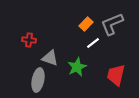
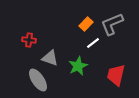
green star: moved 1 px right, 1 px up
gray ellipse: rotated 45 degrees counterclockwise
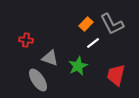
gray L-shape: rotated 95 degrees counterclockwise
red cross: moved 3 px left
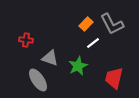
red trapezoid: moved 2 px left, 3 px down
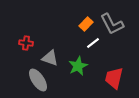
red cross: moved 3 px down
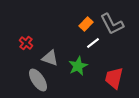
red cross: rotated 32 degrees clockwise
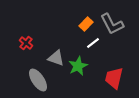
gray triangle: moved 6 px right
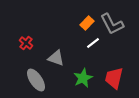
orange rectangle: moved 1 px right, 1 px up
green star: moved 5 px right, 12 px down
gray ellipse: moved 2 px left
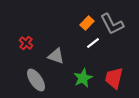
gray triangle: moved 2 px up
